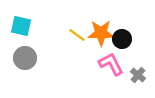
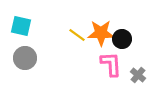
pink L-shape: rotated 24 degrees clockwise
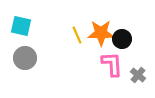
yellow line: rotated 30 degrees clockwise
pink L-shape: moved 1 px right
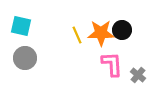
black circle: moved 9 px up
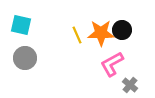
cyan square: moved 1 px up
pink L-shape: rotated 116 degrees counterclockwise
gray cross: moved 8 px left, 10 px down
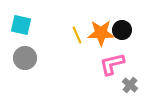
pink L-shape: rotated 16 degrees clockwise
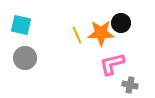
black circle: moved 1 px left, 7 px up
gray cross: rotated 28 degrees counterclockwise
